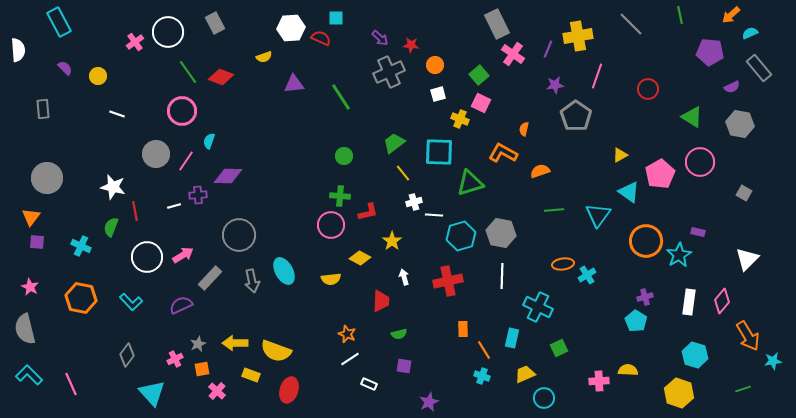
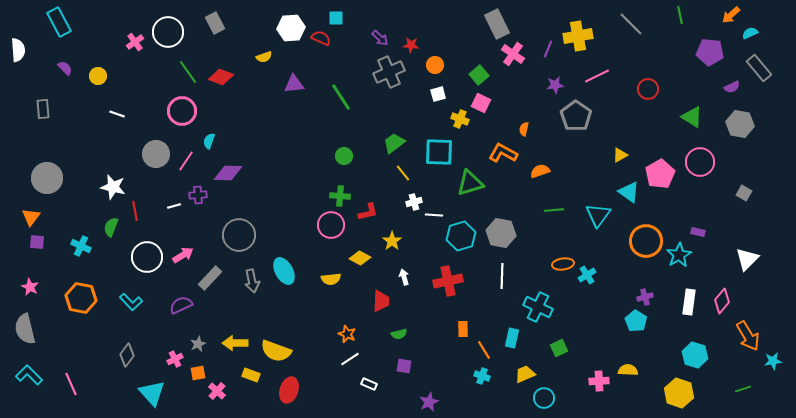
pink line at (597, 76): rotated 45 degrees clockwise
purple diamond at (228, 176): moved 3 px up
orange square at (202, 369): moved 4 px left, 4 px down
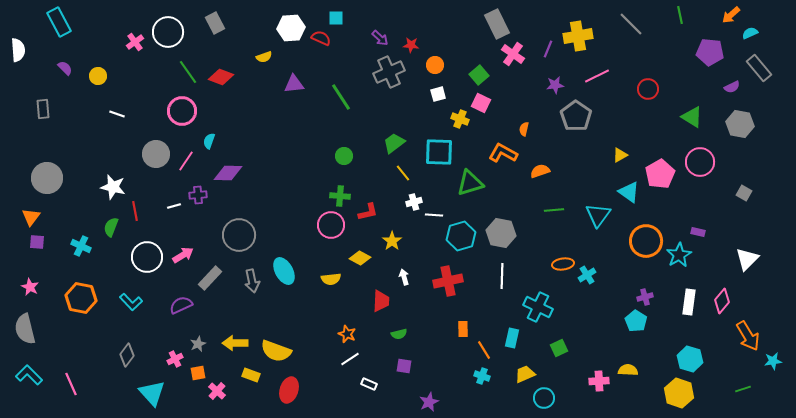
cyan hexagon at (695, 355): moved 5 px left, 4 px down
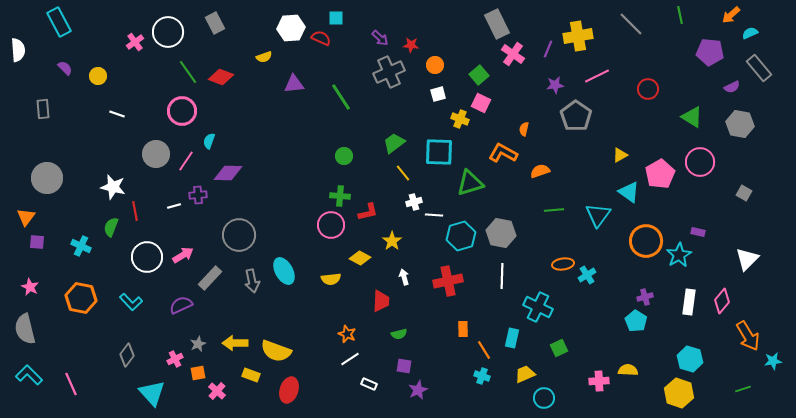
orange triangle at (31, 217): moved 5 px left
purple star at (429, 402): moved 11 px left, 12 px up
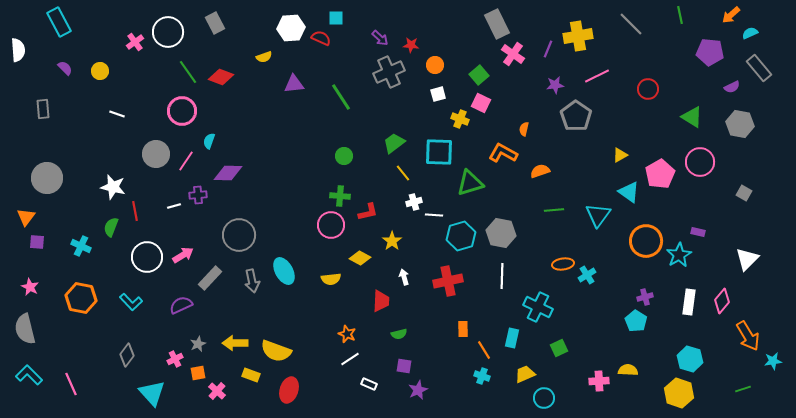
yellow circle at (98, 76): moved 2 px right, 5 px up
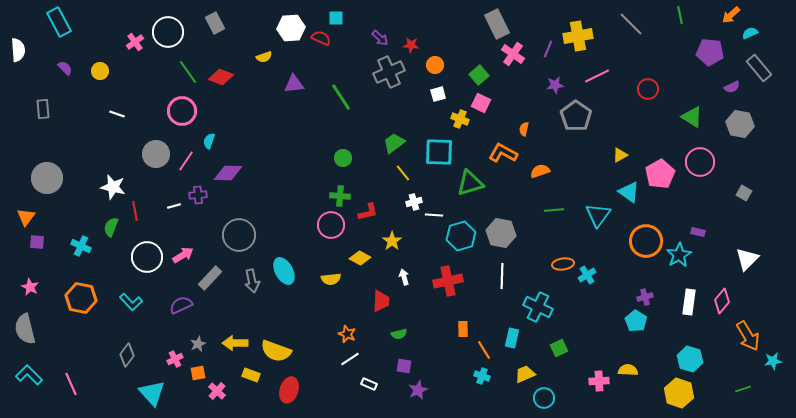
green circle at (344, 156): moved 1 px left, 2 px down
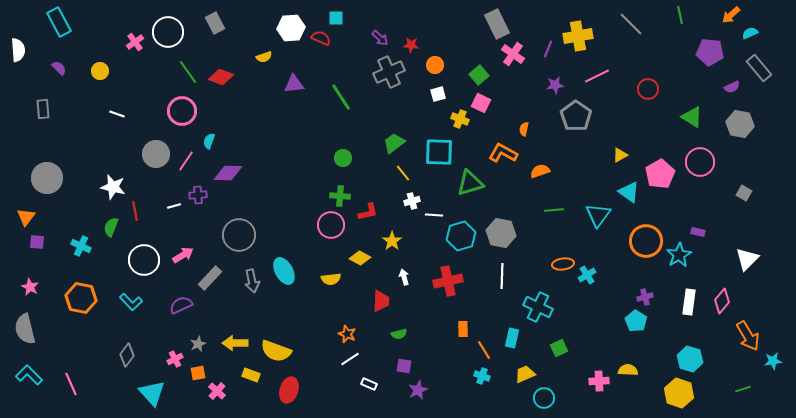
purple semicircle at (65, 68): moved 6 px left
white cross at (414, 202): moved 2 px left, 1 px up
white circle at (147, 257): moved 3 px left, 3 px down
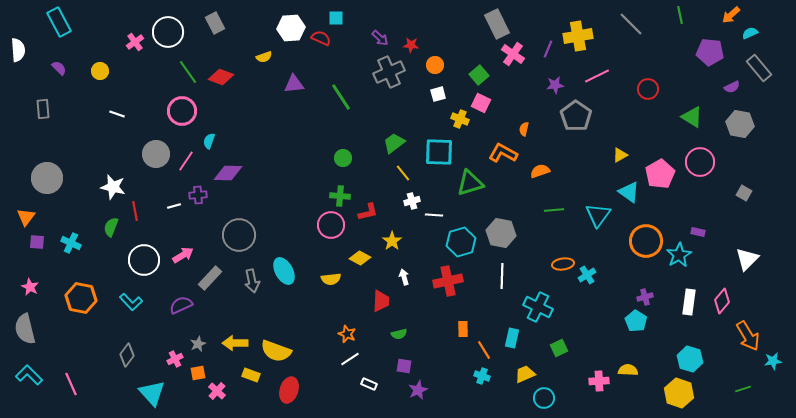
cyan hexagon at (461, 236): moved 6 px down
cyan cross at (81, 246): moved 10 px left, 3 px up
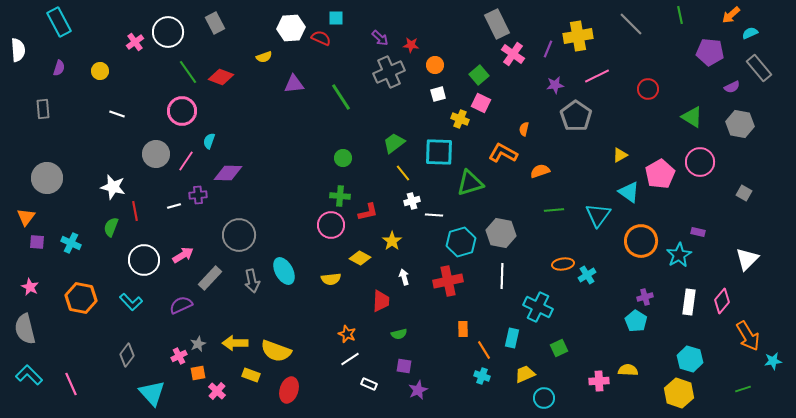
purple semicircle at (59, 68): rotated 63 degrees clockwise
orange circle at (646, 241): moved 5 px left
pink cross at (175, 359): moved 4 px right, 3 px up
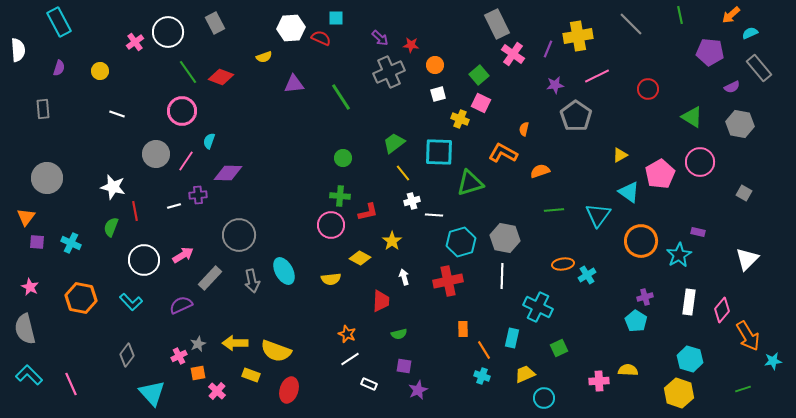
gray hexagon at (501, 233): moved 4 px right, 5 px down
pink diamond at (722, 301): moved 9 px down
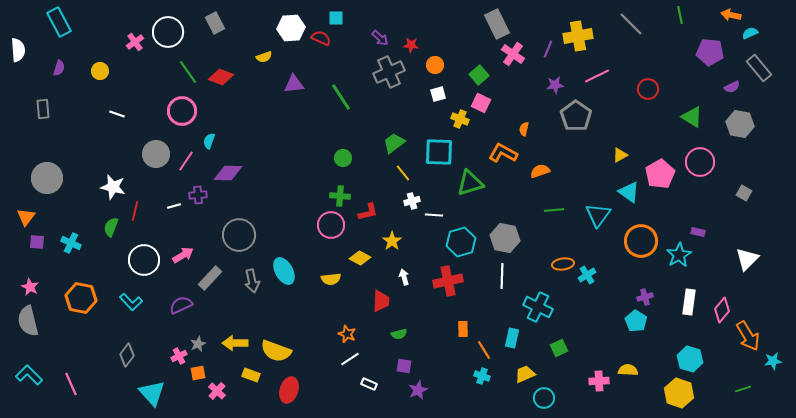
orange arrow at (731, 15): rotated 54 degrees clockwise
red line at (135, 211): rotated 24 degrees clockwise
gray semicircle at (25, 329): moved 3 px right, 8 px up
